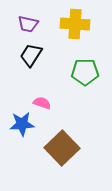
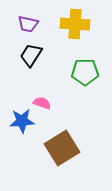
blue star: moved 3 px up
brown square: rotated 12 degrees clockwise
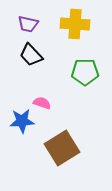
black trapezoid: rotated 75 degrees counterclockwise
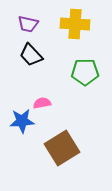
pink semicircle: rotated 30 degrees counterclockwise
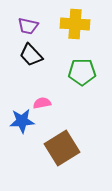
purple trapezoid: moved 2 px down
green pentagon: moved 3 px left
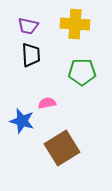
black trapezoid: rotated 140 degrees counterclockwise
pink semicircle: moved 5 px right
blue star: rotated 20 degrees clockwise
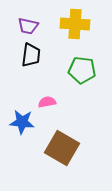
black trapezoid: rotated 10 degrees clockwise
green pentagon: moved 2 px up; rotated 8 degrees clockwise
pink semicircle: moved 1 px up
blue star: moved 1 px down; rotated 10 degrees counterclockwise
brown square: rotated 28 degrees counterclockwise
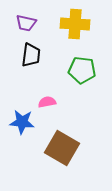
purple trapezoid: moved 2 px left, 3 px up
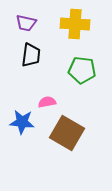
brown square: moved 5 px right, 15 px up
